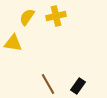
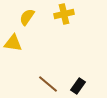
yellow cross: moved 8 px right, 2 px up
brown line: rotated 20 degrees counterclockwise
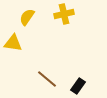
brown line: moved 1 px left, 5 px up
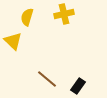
yellow semicircle: rotated 18 degrees counterclockwise
yellow triangle: moved 2 px up; rotated 36 degrees clockwise
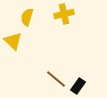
brown line: moved 9 px right
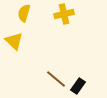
yellow semicircle: moved 3 px left, 4 px up
yellow triangle: moved 1 px right
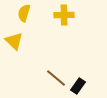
yellow cross: moved 1 px down; rotated 12 degrees clockwise
brown line: moved 1 px up
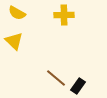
yellow semicircle: moved 7 px left; rotated 78 degrees counterclockwise
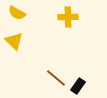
yellow cross: moved 4 px right, 2 px down
